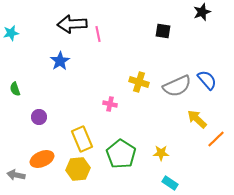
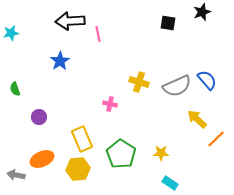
black arrow: moved 2 px left, 3 px up
black square: moved 5 px right, 8 px up
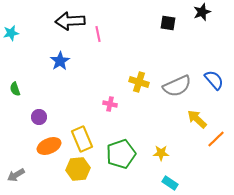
blue semicircle: moved 7 px right
green pentagon: rotated 20 degrees clockwise
orange ellipse: moved 7 px right, 13 px up
gray arrow: rotated 42 degrees counterclockwise
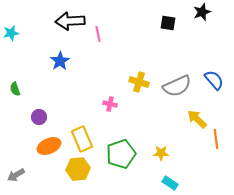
orange line: rotated 54 degrees counterclockwise
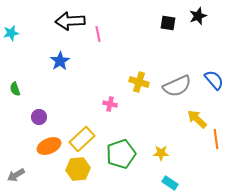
black star: moved 4 px left, 4 px down
yellow rectangle: rotated 70 degrees clockwise
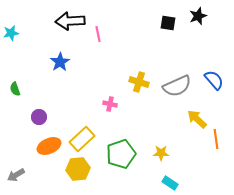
blue star: moved 1 px down
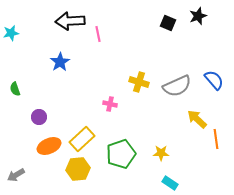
black square: rotated 14 degrees clockwise
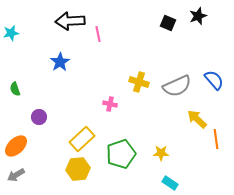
orange ellipse: moved 33 px left; rotated 20 degrees counterclockwise
